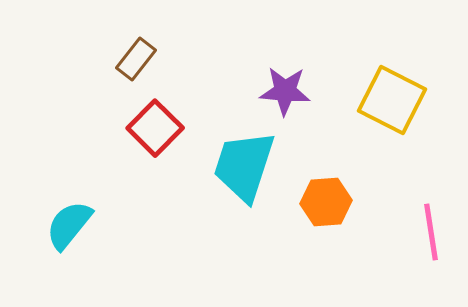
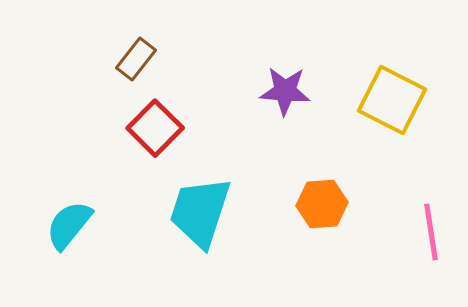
cyan trapezoid: moved 44 px left, 46 px down
orange hexagon: moved 4 px left, 2 px down
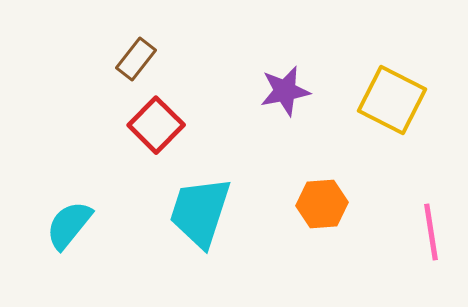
purple star: rotated 15 degrees counterclockwise
red square: moved 1 px right, 3 px up
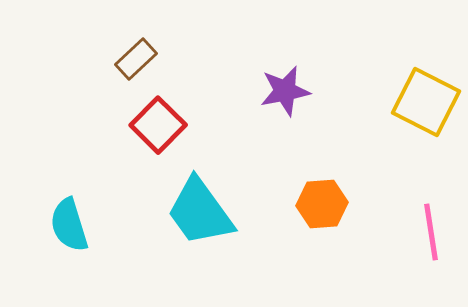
brown rectangle: rotated 9 degrees clockwise
yellow square: moved 34 px right, 2 px down
red square: moved 2 px right
cyan trapezoid: rotated 54 degrees counterclockwise
cyan semicircle: rotated 56 degrees counterclockwise
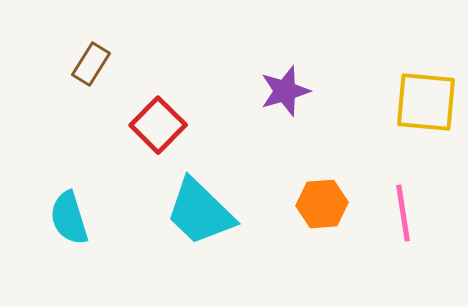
brown rectangle: moved 45 px left, 5 px down; rotated 15 degrees counterclockwise
purple star: rotated 6 degrees counterclockwise
yellow square: rotated 22 degrees counterclockwise
cyan trapezoid: rotated 10 degrees counterclockwise
cyan semicircle: moved 7 px up
pink line: moved 28 px left, 19 px up
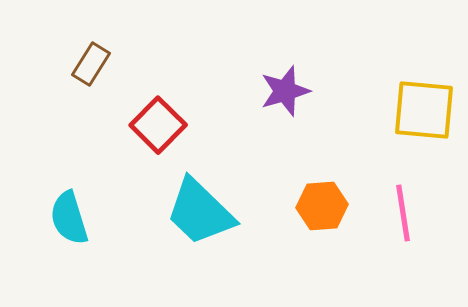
yellow square: moved 2 px left, 8 px down
orange hexagon: moved 2 px down
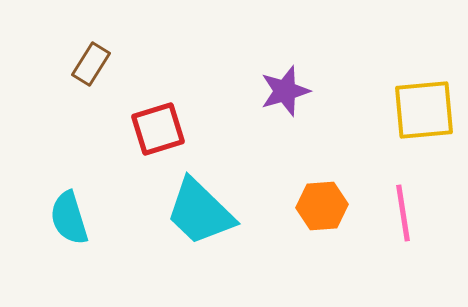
yellow square: rotated 10 degrees counterclockwise
red square: moved 4 px down; rotated 28 degrees clockwise
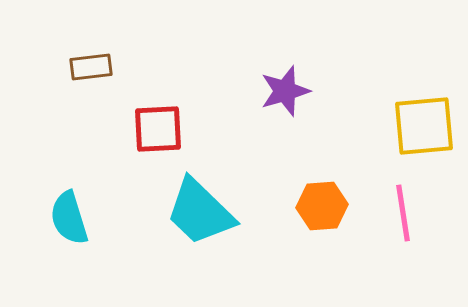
brown rectangle: moved 3 px down; rotated 51 degrees clockwise
yellow square: moved 16 px down
red square: rotated 14 degrees clockwise
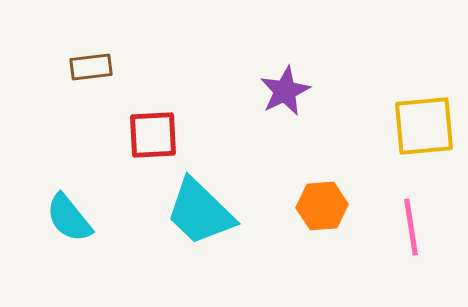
purple star: rotated 9 degrees counterclockwise
red square: moved 5 px left, 6 px down
pink line: moved 8 px right, 14 px down
cyan semicircle: rotated 22 degrees counterclockwise
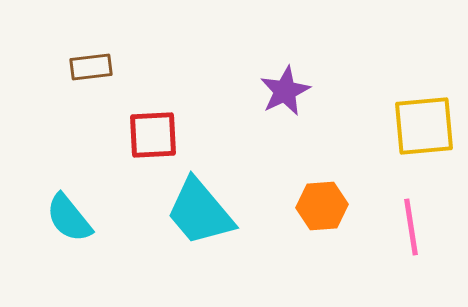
cyan trapezoid: rotated 6 degrees clockwise
